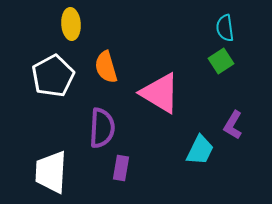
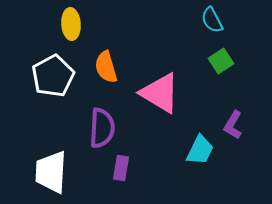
cyan semicircle: moved 13 px left, 8 px up; rotated 20 degrees counterclockwise
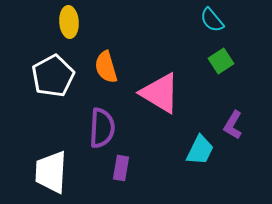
cyan semicircle: rotated 12 degrees counterclockwise
yellow ellipse: moved 2 px left, 2 px up
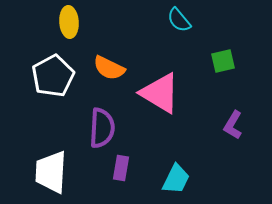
cyan semicircle: moved 33 px left
green square: moved 2 px right; rotated 20 degrees clockwise
orange semicircle: moved 3 px right, 1 px down; rotated 48 degrees counterclockwise
cyan trapezoid: moved 24 px left, 29 px down
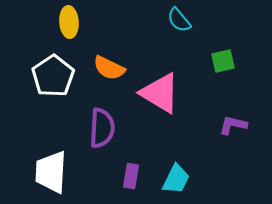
white pentagon: rotated 6 degrees counterclockwise
purple L-shape: rotated 72 degrees clockwise
purple rectangle: moved 10 px right, 8 px down
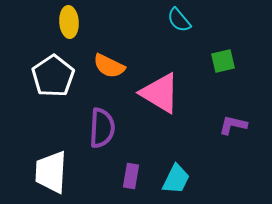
orange semicircle: moved 2 px up
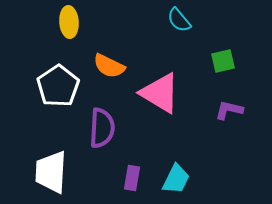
white pentagon: moved 5 px right, 10 px down
purple L-shape: moved 4 px left, 15 px up
purple rectangle: moved 1 px right, 2 px down
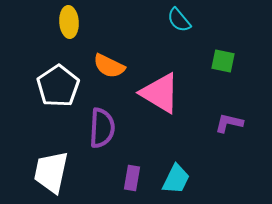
green square: rotated 25 degrees clockwise
purple L-shape: moved 13 px down
white trapezoid: rotated 9 degrees clockwise
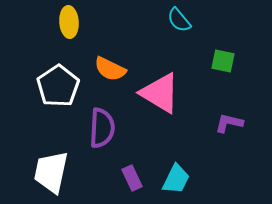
orange semicircle: moved 1 px right, 3 px down
purple rectangle: rotated 35 degrees counterclockwise
